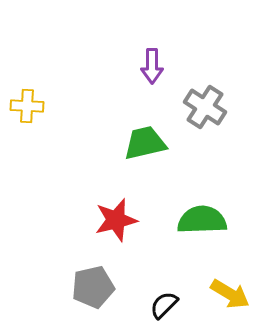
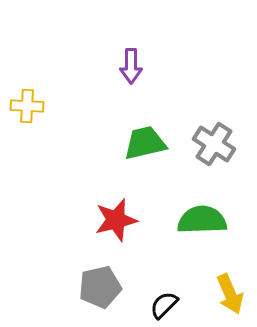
purple arrow: moved 21 px left
gray cross: moved 9 px right, 37 px down
gray pentagon: moved 7 px right
yellow arrow: rotated 36 degrees clockwise
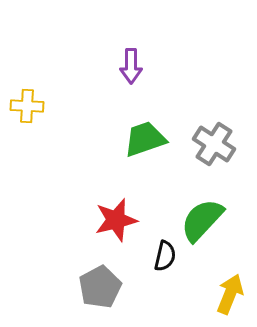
green trapezoid: moved 4 px up; rotated 6 degrees counterclockwise
green semicircle: rotated 45 degrees counterclockwise
gray pentagon: rotated 15 degrees counterclockwise
yellow arrow: rotated 135 degrees counterclockwise
black semicircle: moved 1 px right, 49 px up; rotated 148 degrees clockwise
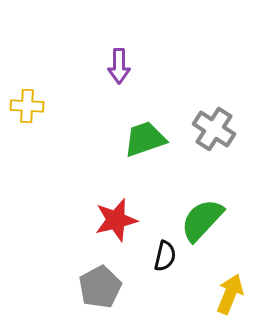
purple arrow: moved 12 px left
gray cross: moved 15 px up
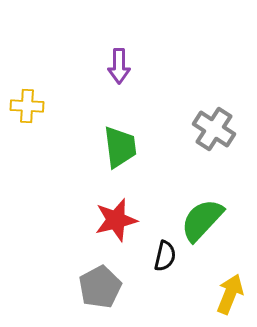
green trapezoid: moved 25 px left, 8 px down; rotated 102 degrees clockwise
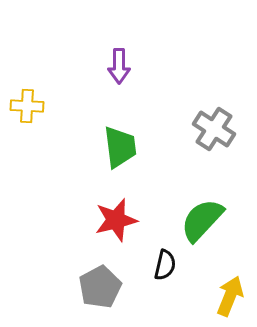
black semicircle: moved 9 px down
yellow arrow: moved 2 px down
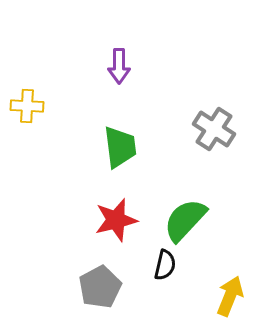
green semicircle: moved 17 px left
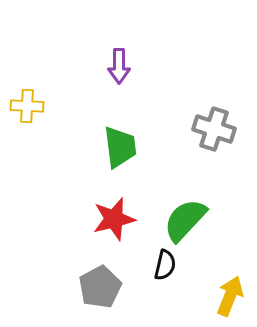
gray cross: rotated 15 degrees counterclockwise
red star: moved 2 px left, 1 px up
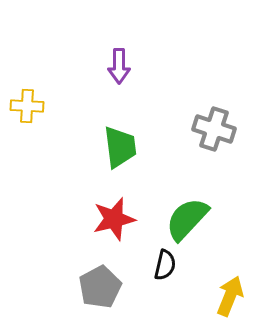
green semicircle: moved 2 px right, 1 px up
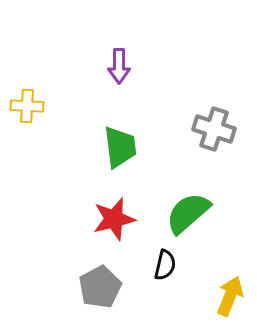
green semicircle: moved 1 px right, 6 px up; rotated 6 degrees clockwise
